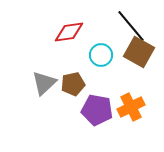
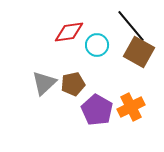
cyan circle: moved 4 px left, 10 px up
purple pentagon: rotated 20 degrees clockwise
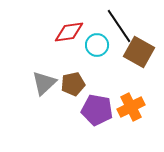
black line: moved 12 px left; rotated 6 degrees clockwise
purple pentagon: rotated 20 degrees counterclockwise
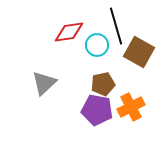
black line: moved 3 px left; rotated 18 degrees clockwise
brown pentagon: moved 30 px right
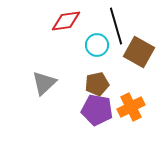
red diamond: moved 3 px left, 11 px up
brown pentagon: moved 6 px left
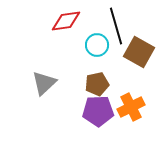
purple pentagon: moved 1 px right, 1 px down; rotated 12 degrees counterclockwise
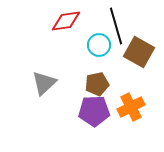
cyan circle: moved 2 px right
purple pentagon: moved 4 px left
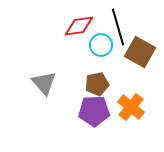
red diamond: moved 13 px right, 5 px down
black line: moved 2 px right, 1 px down
cyan circle: moved 2 px right
brown square: moved 1 px right
gray triangle: rotated 28 degrees counterclockwise
orange cross: rotated 24 degrees counterclockwise
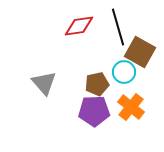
cyan circle: moved 23 px right, 27 px down
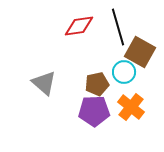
gray triangle: rotated 8 degrees counterclockwise
